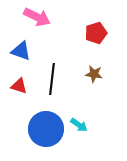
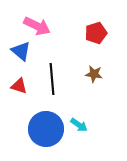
pink arrow: moved 9 px down
blue triangle: rotated 20 degrees clockwise
black line: rotated 12 degrees counterclockwise
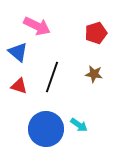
blue triangle: moved 3 px left, 1 px down
black line: moved 2 px up; rotated 24 degrees clockwise
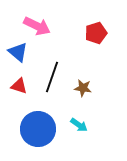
brown star: moved 11 px left, 14 px down
blue circle: moved 8 px left
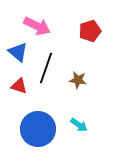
red pentagon: moved 6 px left, 2 px up
black line: moved 6 px left, 9 px up
brown star: moved 5 px left, 8 px up
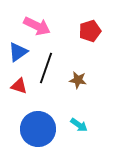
blue triangle: rotated 45 degrees clockwise
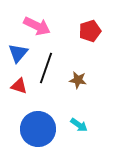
blue triangle: moved 1 px down; rotated 15 degrees counterclockwise
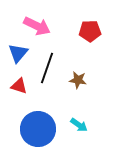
red pentagon: rotated 15 degrees clockwise
black line: moved 1 px right
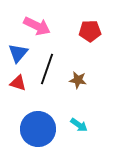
black line: moved 1 px down
red triangle: moved 1 px left, 3 px up
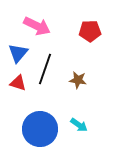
black line: moved 2 px left
blue circle: moved 2 px right
